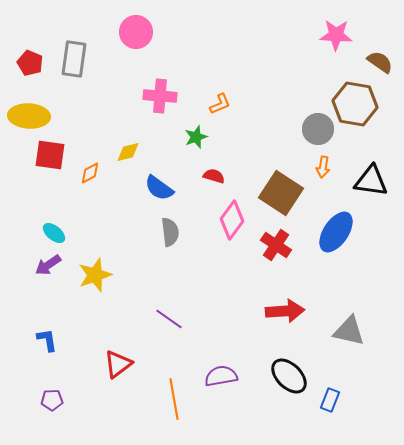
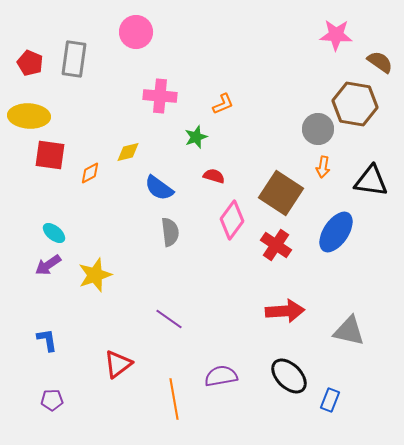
orange L-shape: moved 3 px right
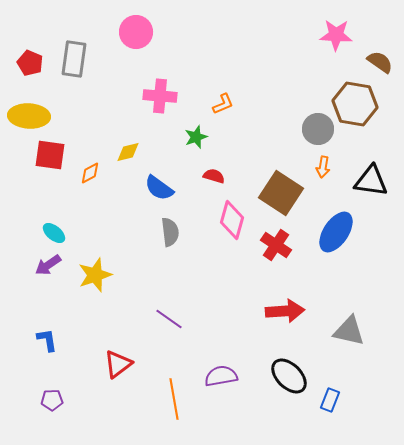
pink diamond: rotated 21 degrees counterclockwise
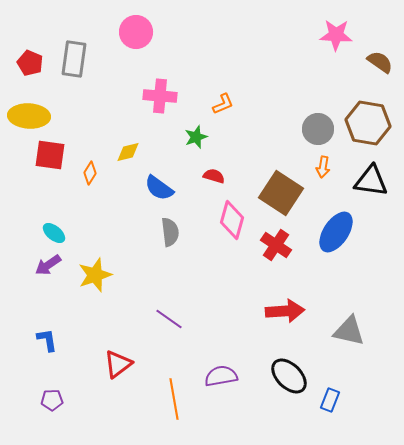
brown hexagon: moved 13 px right, 19 px down
orange diamond: rotated 30 degrees counterclockwise
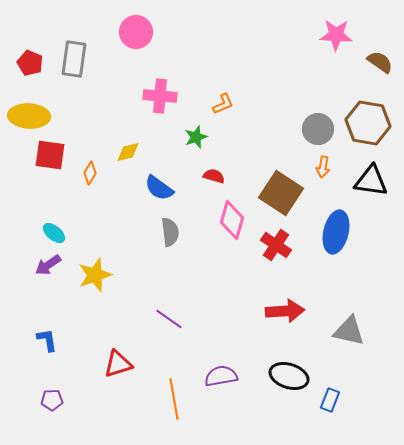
blue ellipse: rotated 21 degrees counterclockwise
red triangle: rotated 20 degrees clockwise
black ellipse: rotated 27 degrees counterclockwise
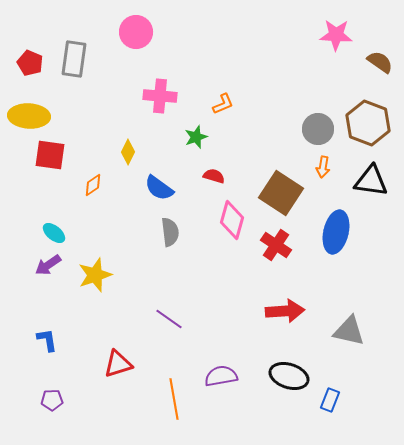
brown hexagon: rotated 12 degrees clockwise
yellow diamond: rotated 50 degrees counterclockwise
orange diamond: moved 3 px right, 12 px down; rotated 25 degrees clockwise
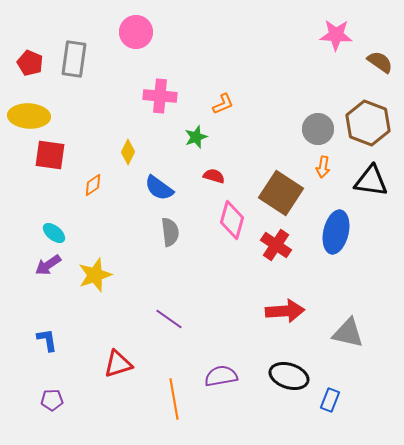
gray triangle: moved 1 px left, 2 px down
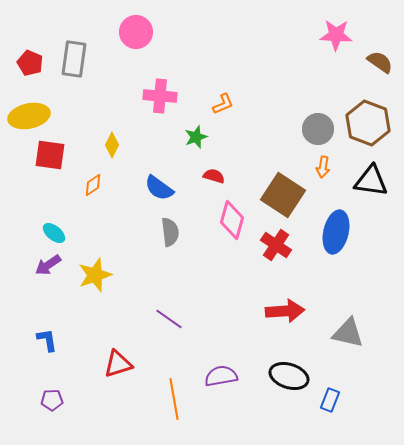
yellow ellipse: rotated 15 degrees counterclockwise
yellow diamond: moved 16 px left, 7 px up
brown square: moved 2 px right, 2 px down
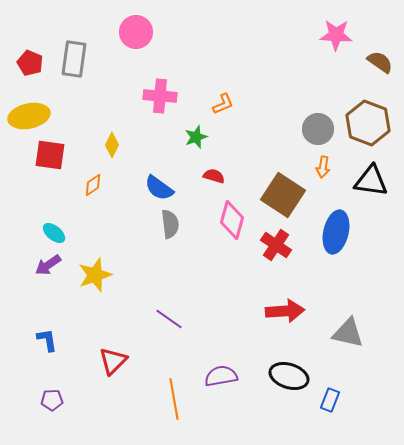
gray semicircle: moved 8 px up
red triangle: moved 5 px left, 3 px up; rotated 28 degrees counterclockwise
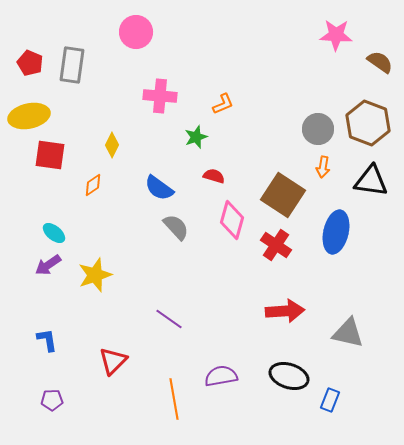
gray rectangle: moved 2 px left, 6 px down
gray semicircle: moved 6 px right, 3 px down; rotated 36 degrees counterclockwise
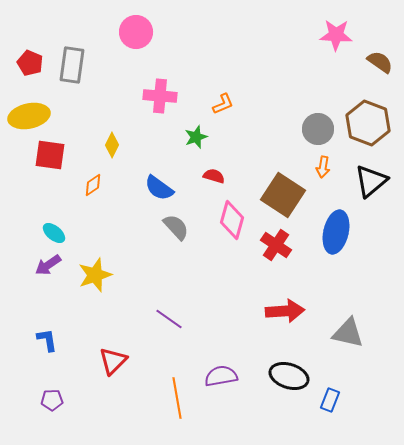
black triangle: rotated 48 degrees counterclockwise
orange line: moved 3 px right, 1 px up
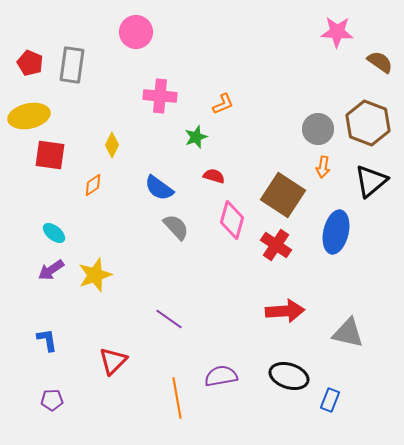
pink star: moved 1 px right, 3 px up
purple arrow: moved 3 px right, 5 px down
